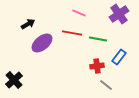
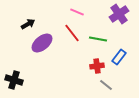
pink line: moved 2 px left, 1 px up
red line: rotated 42 degrees clockwise
black cross: rotated 30 degrees counterclockwise
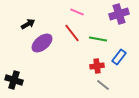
purple cross: rotated 18 degrees clockwise
gray line: moved 3 px left
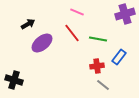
purple cross: moved 6 px right
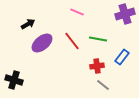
red line: moved 8 px down
blue rectangle: moved 3 px right
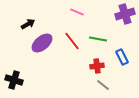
blue rectangle: rotated 63 degrees counterclockwise
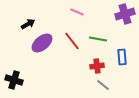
blue rectangle: rotated 21 degrees clockwise
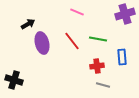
purple ellipse: rotated 65 degrees counterclockwise
gray line: rotated 24 degrees counterclockwise
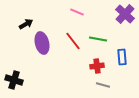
purple cross: rotated 30 degrees counterclockwise
black arrow: moved 2 px left
red line: moved 1 px right
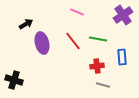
purple cross: moved 2 px left, 1 px down; rotated 12 degrees clockwise
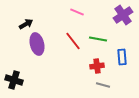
purple ellipse: moved 5 px left, 1 px down
